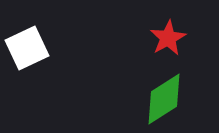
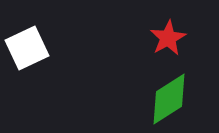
green diamond: moved 5 px right
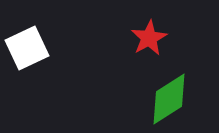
red star: moved 19 px left
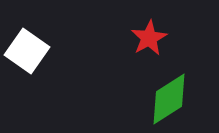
white square: moved 3 px down; rotated 30 degrees counterclockwise
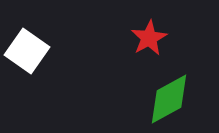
green diamond: rotated 4 degrees clockwise
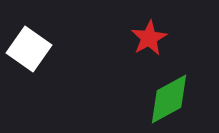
white square: moved 2 px right, 2 px up
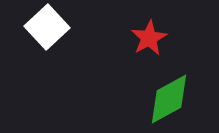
white square: moved 18 px right, 22 px up; rotated 12 degrees clockwise
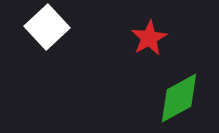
green diamond: moved 10 px right, 1 px up
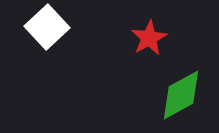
green diamond: moved 2 px right, 3 px up
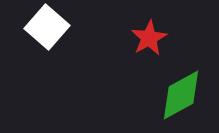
white square: rotated 6 degrees counterclockwise
